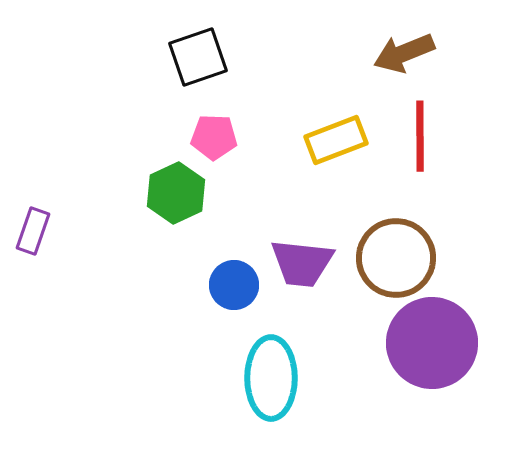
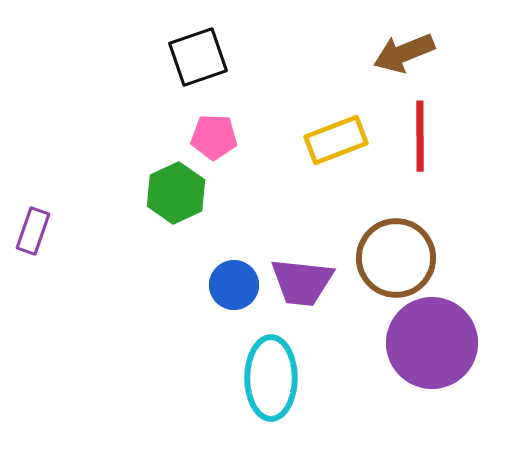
purple trapezoid: moved 19 px down
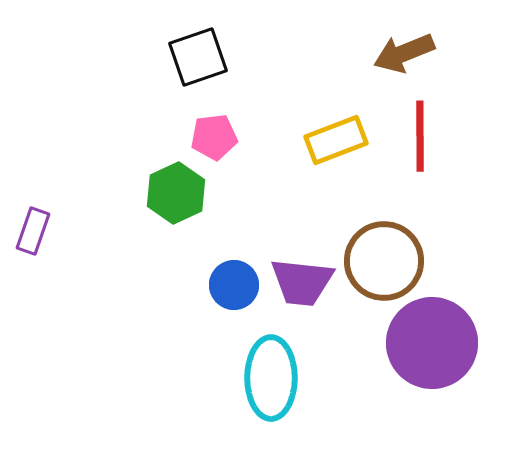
pink pentagon: rotated 9 degrees counterclockwise
brown circle: moved 12 px left, 3 px down
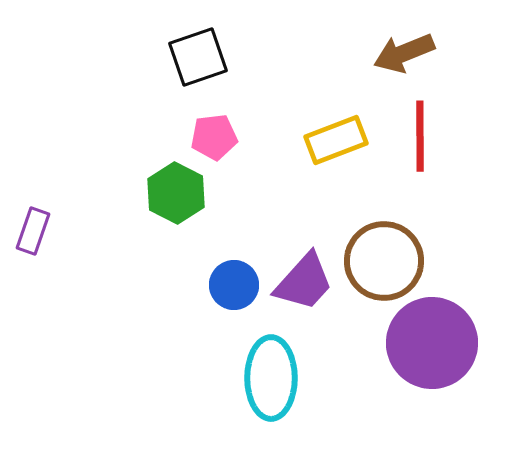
green hexagon: rotated 8 degrees counterclockwise
purple trapezoid: moved 2 px right; rotated 54 degrees counterclockwise
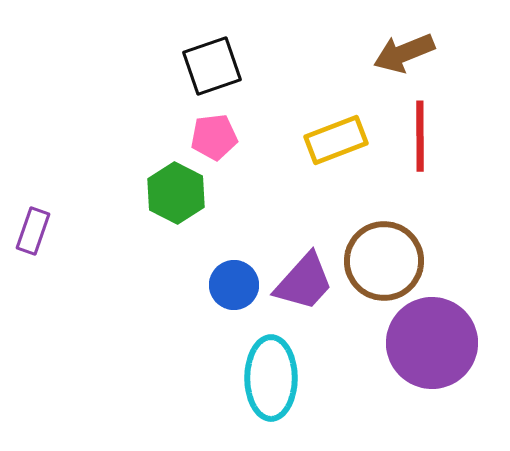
black square: moved 14 px right, 9 px down
